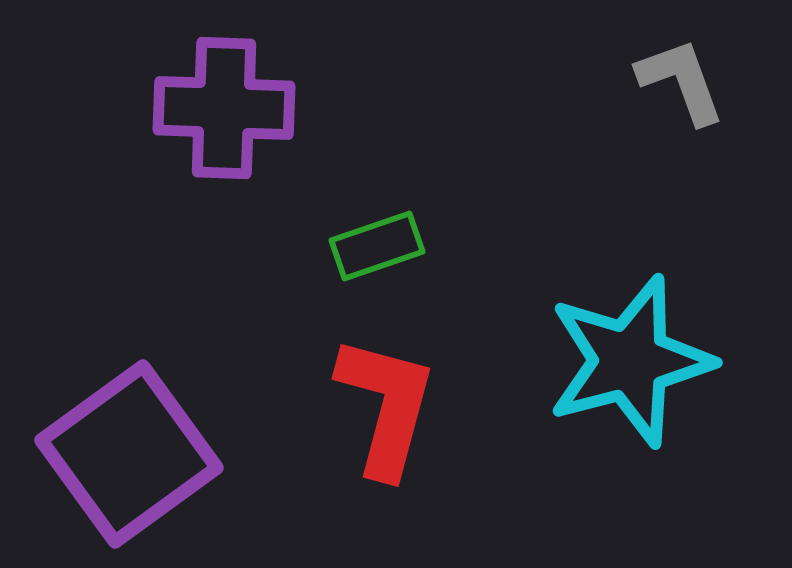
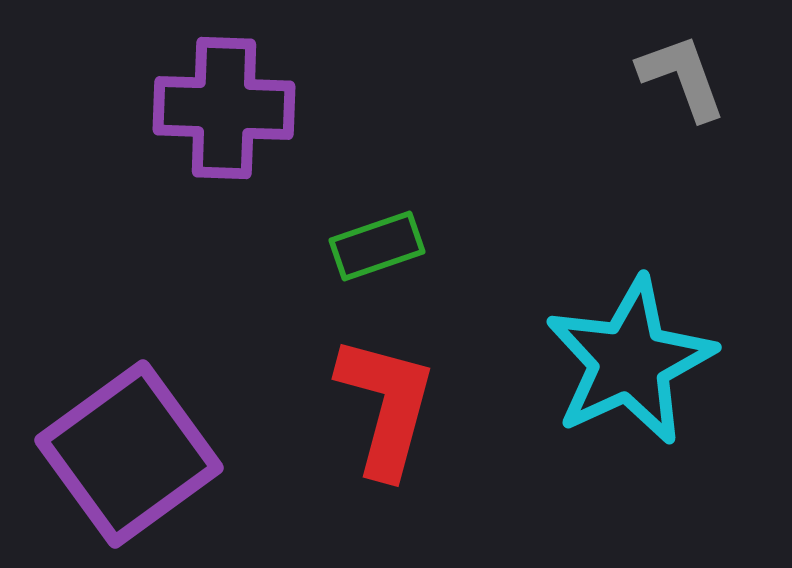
gray L-shape: moved 1 px right, 4 px up
cyan star: rotated 10 degrees counterclockwise
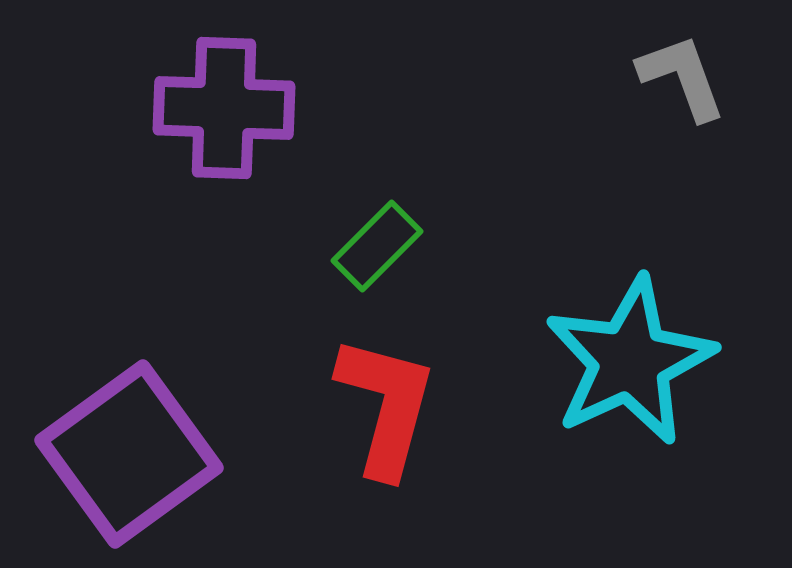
green rectangle: rotated 26 degrees counterclockwise
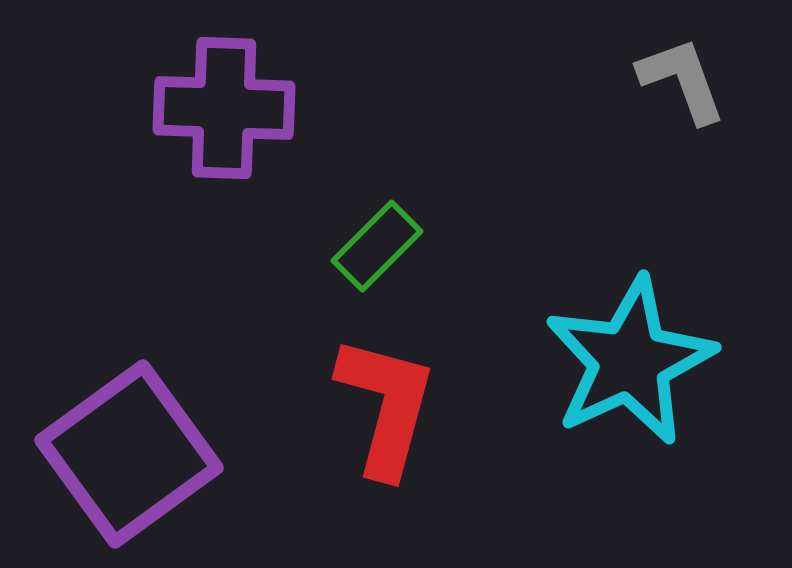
gray L-shape: moved 3 px down
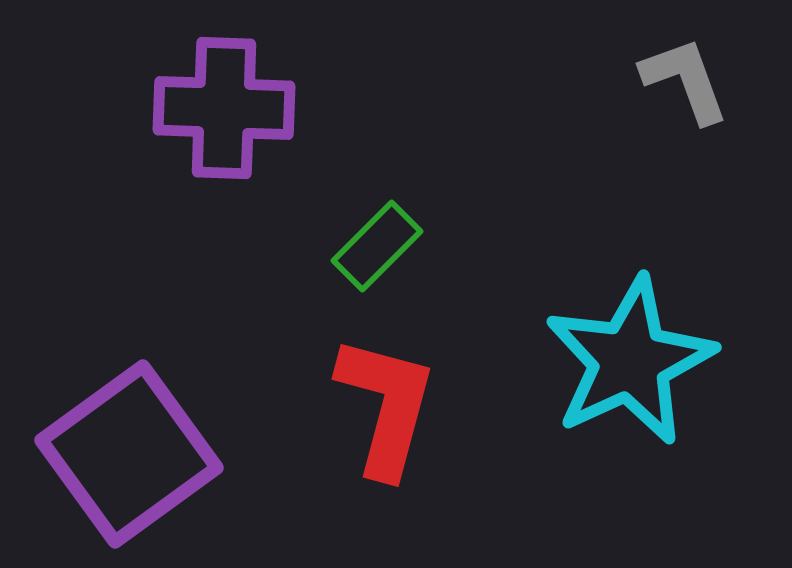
gray L-shape: moved 3 px right
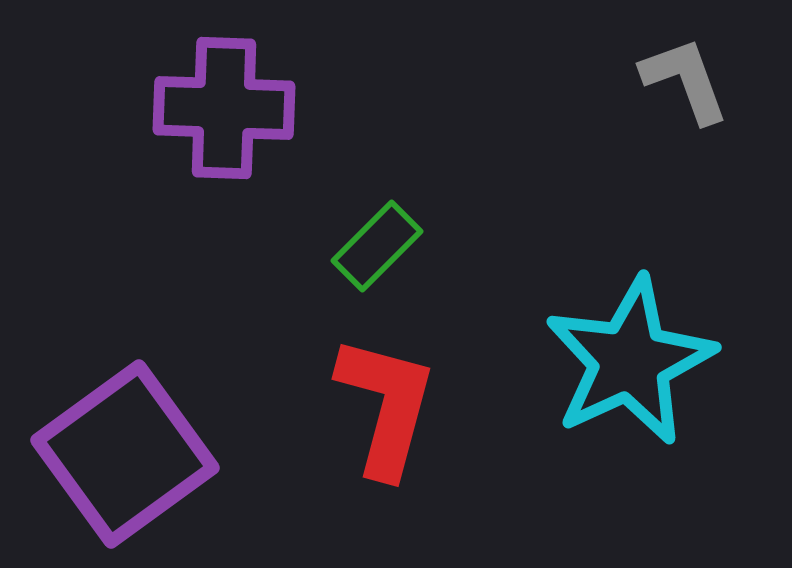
purple square: moved 4 px left
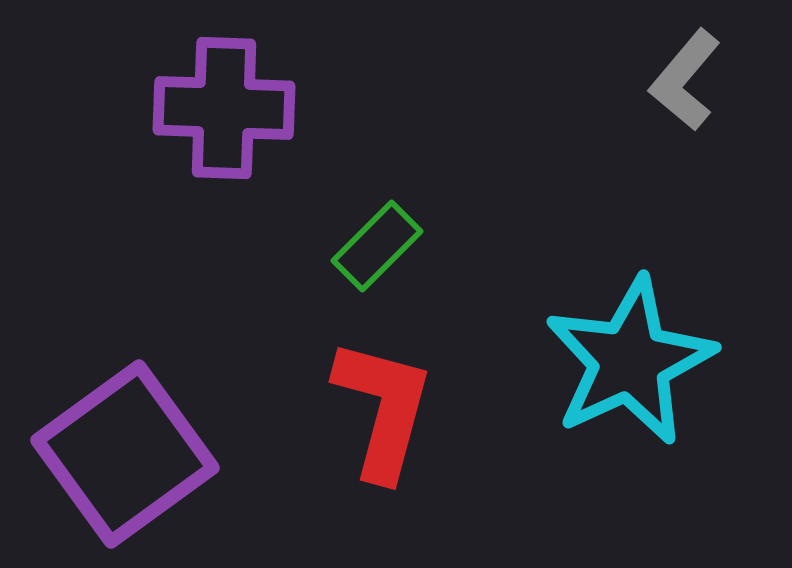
gray L-shape: rotated 120 degrees counterclockwise
red L-shape: moved 3 px left, 3 px down
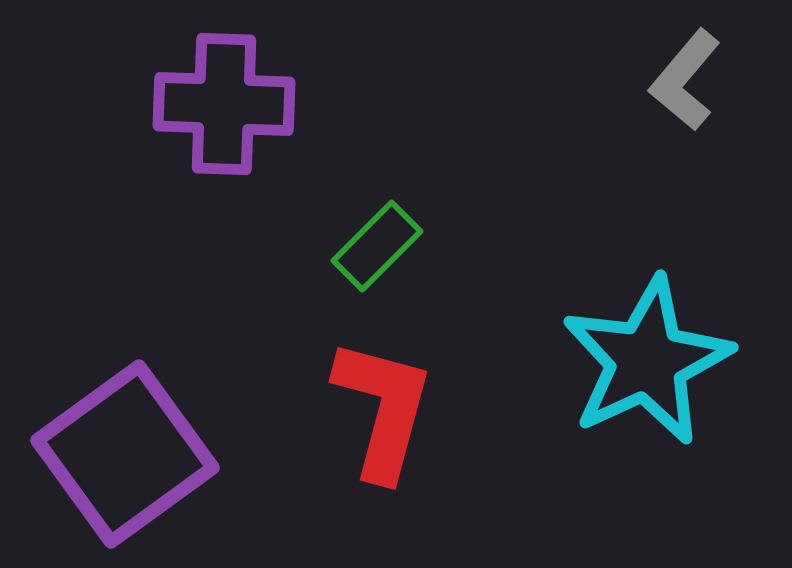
purple cross: moved 4 px up
cyan star: moved 17 px right
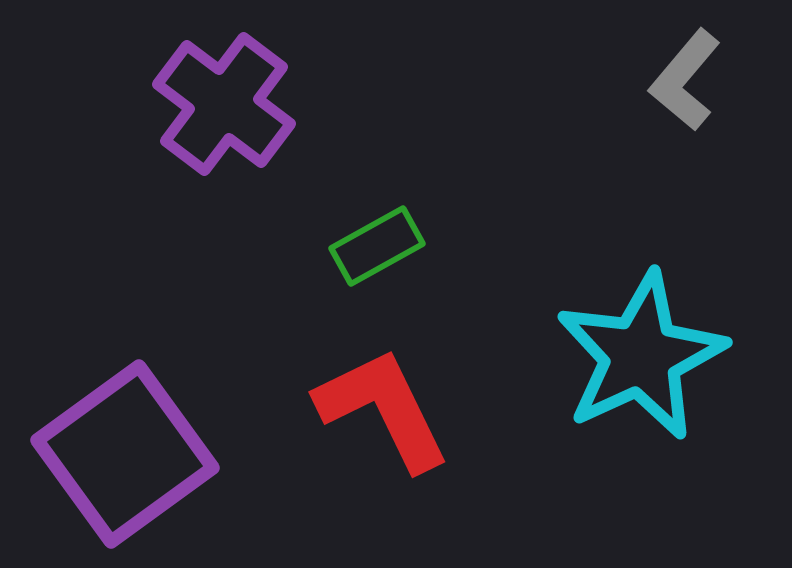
purple cross: rotated 35 degrees clockwise
green rectangle: rotated 16 degrees clockwise
cyan star: moved 6 px left, 5 px up
red L-shape: rotated 41 degrees counterclockwise
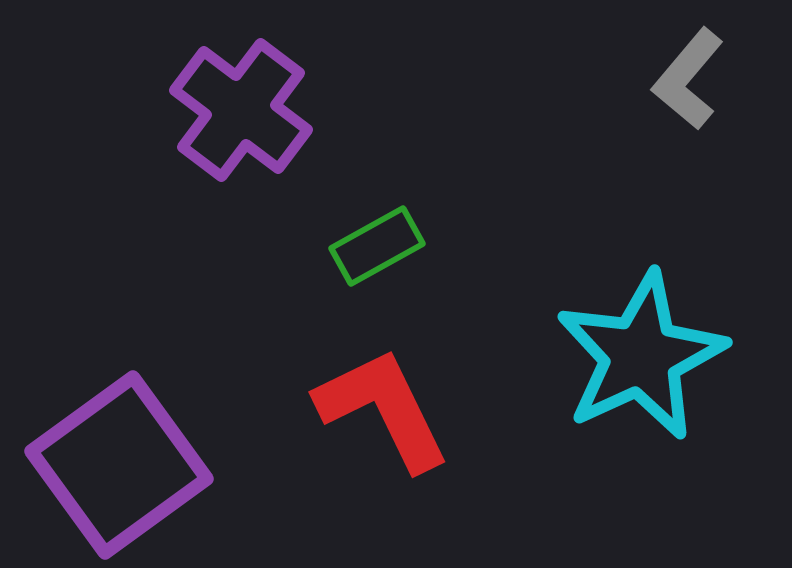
gray L-shape: moved 3 px right, 1 px up
purple cross: moved 17 px right, 6 px down
purple square: moved 6 px left, 11 px down
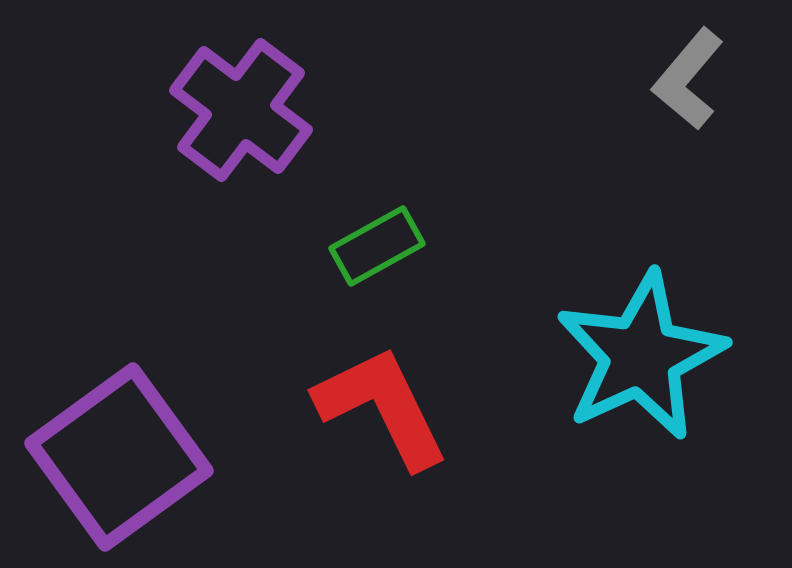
red L-shape: moved 1 px left, 2 px up
purple square: moved 8 px up
